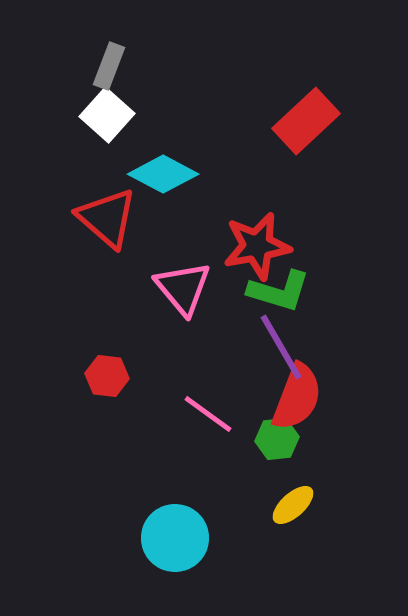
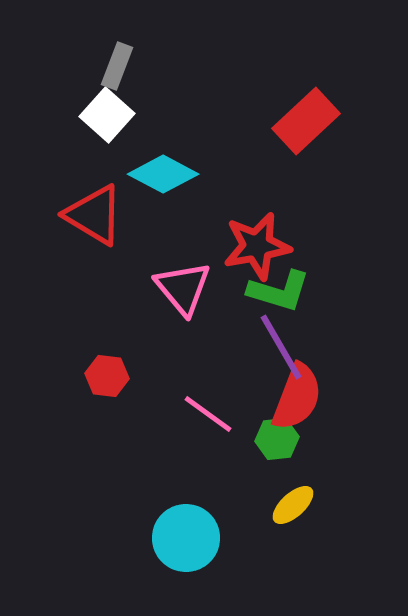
gray rectangle: moved 8 px right
red triangle: moved 13 px left, 3 px up; rotated 10 degrees counterclockwise
cyan circle: moved 11 px right
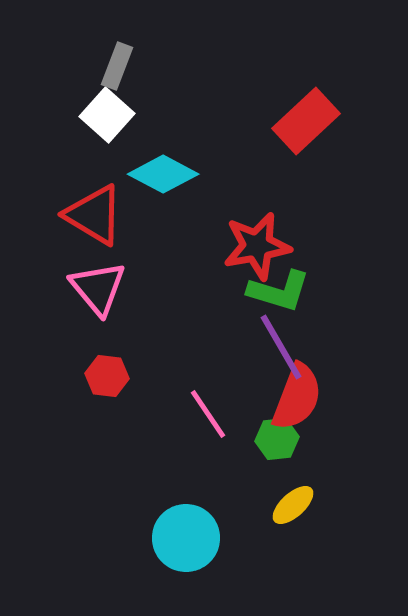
pink triangle: moved 85 px left
pink line: rotated 20 degrees clockwise
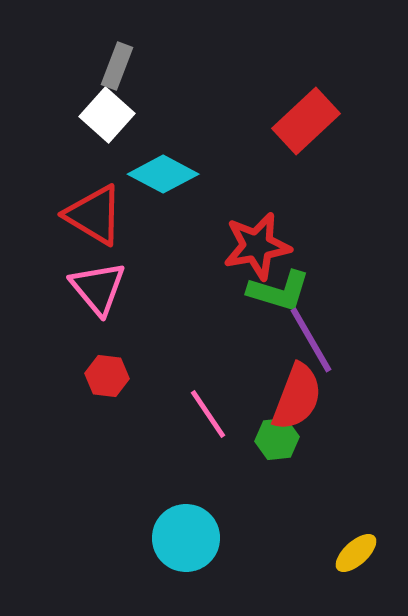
purple line: moved 30 px right, 7 px up
yellow ellipse: moved 63 px right, 48 px down
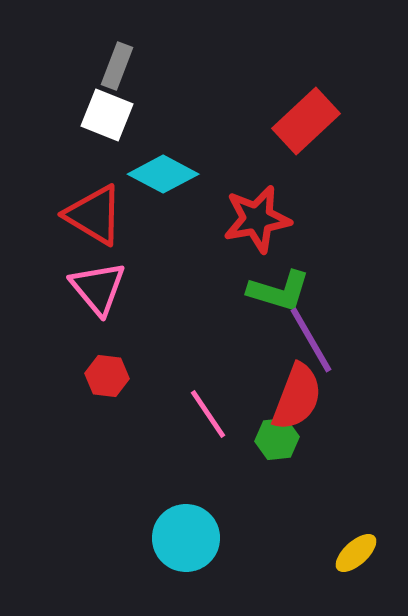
white square: rotated 20 degrees counterclockwise
red star: moved 27 px up
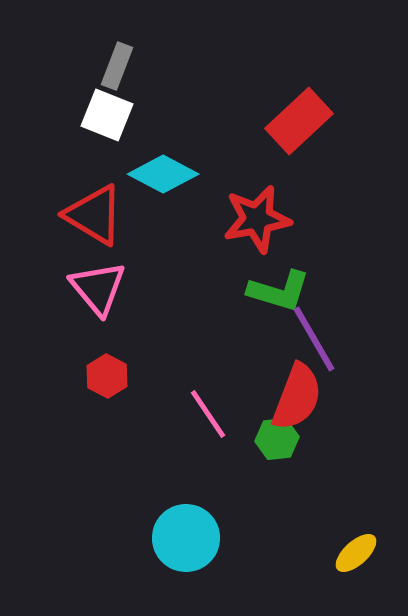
red rectangle: moved 7 px left
purple line: moved 3 px right, 1 px up
red hexagon: rotated 21 degrees clockwise
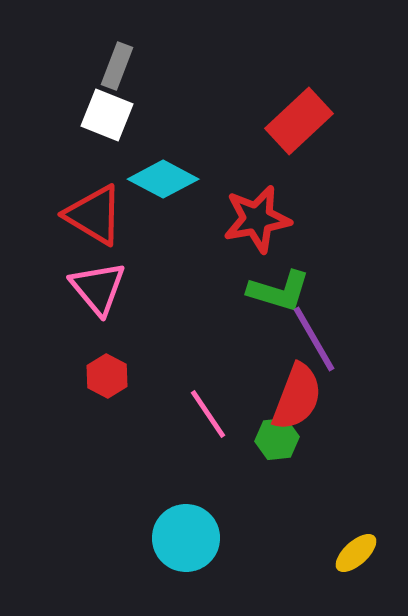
cyan diamond: moved 5 px down
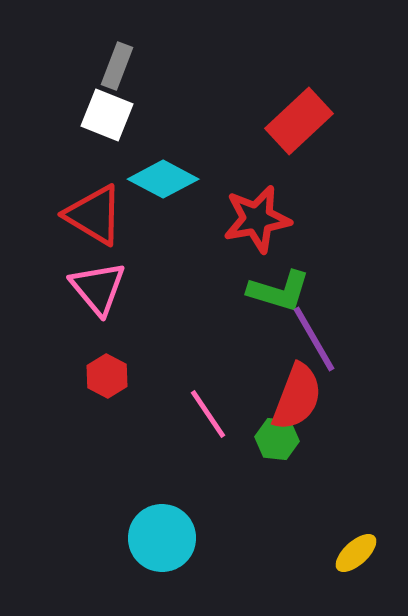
green hexagon: rotated 12 degrees clockwise
cyan circle: moved 24 px left
